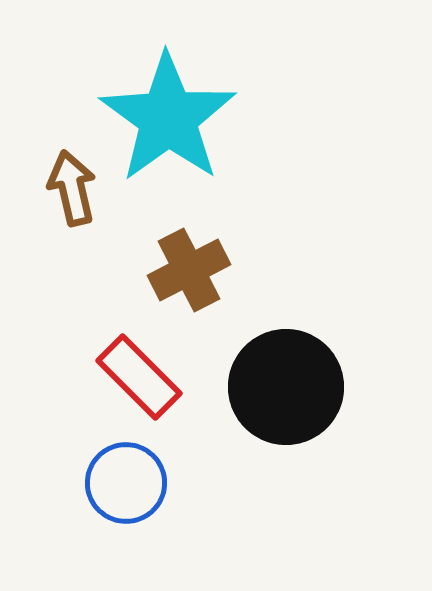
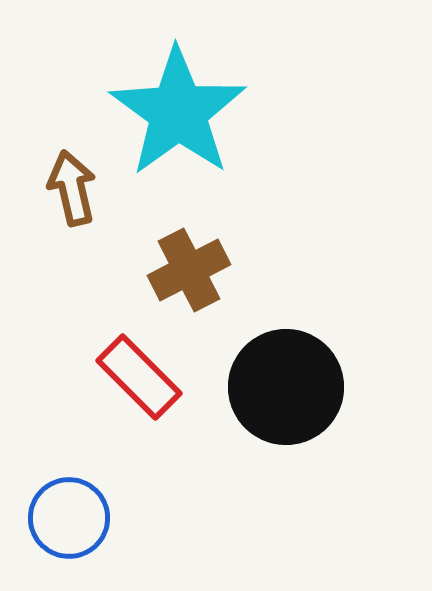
cyan star: moved 10 px right, 6 px up
blue circle: moved 57 px left, 35 px down
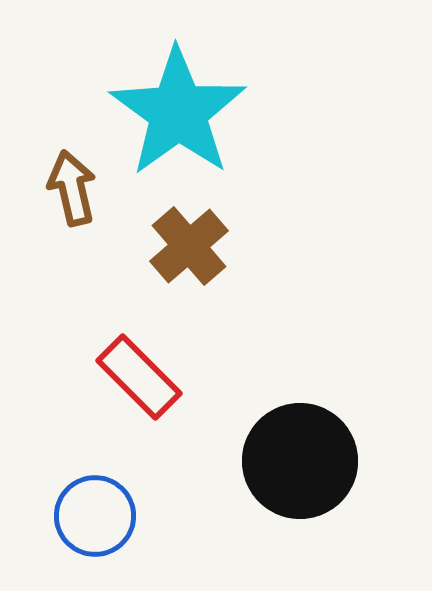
brown cross: moved 24 px up; rotated 14 degrees counterclockwise
black circle: moved 14 px right, 74 px down
blue circle: moved 26 px right, 2 px up
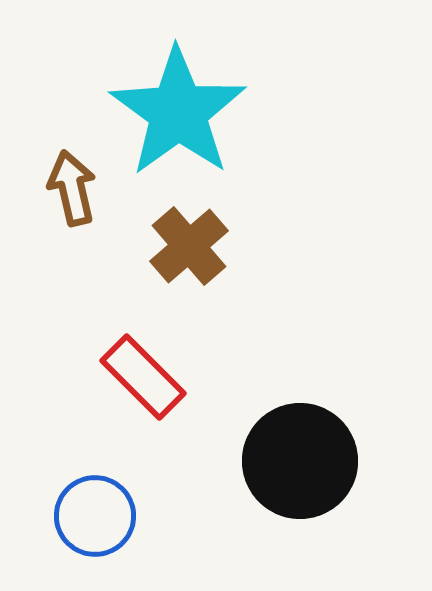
red rectangle: moved 4 px right
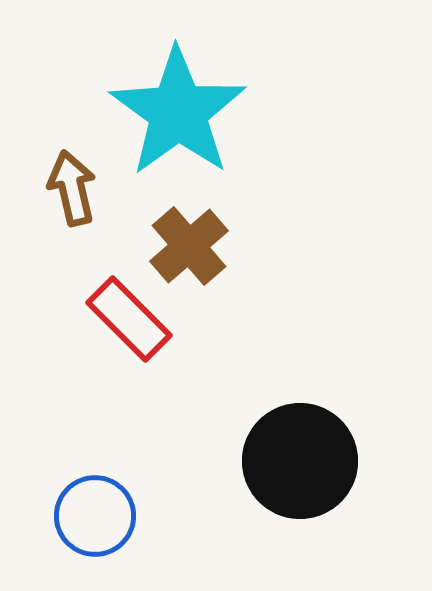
red rectangle: moved 14 px left, 58 px up
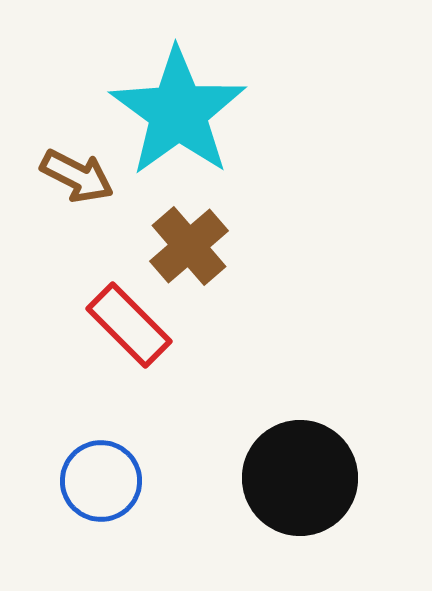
brown arrow: moved 5 px right, 12 px up; rotated 130 degrees clockwise
red rectangle: moved 6 px down
black circle: moved 17 px down
blue circle: moved 6 px right, 35 px up
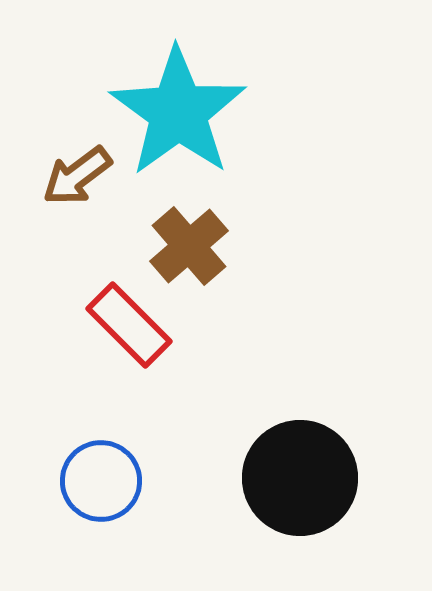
brown arrow: rotated 116 degrees clockwise
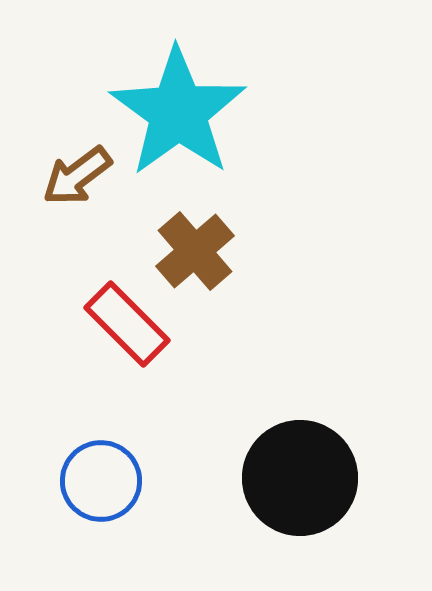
brown cross: moved 6 px right, 5 px down
red rectangle: moved 2 px left, 1 px up
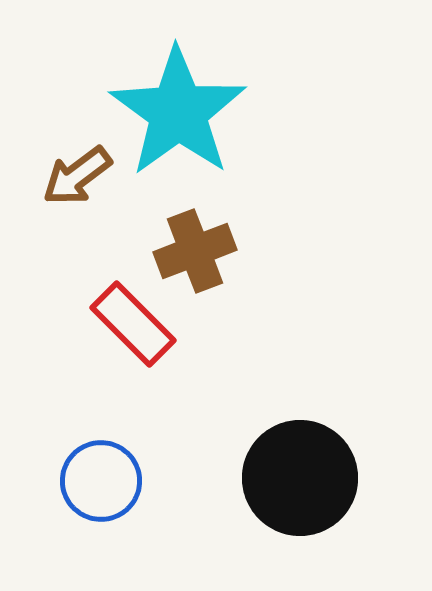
brown cross: rotated 20 degrees clockwise
red rectangle: moved 6 px right
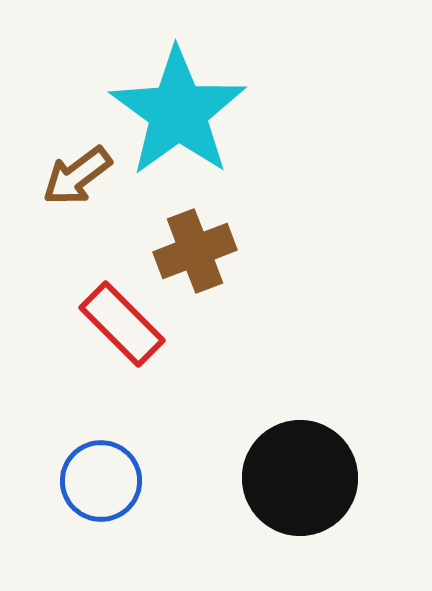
red rectangle: moved 11 px left
